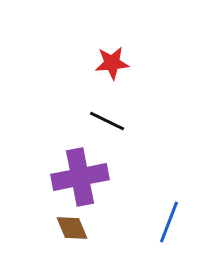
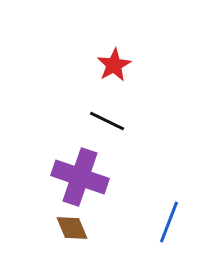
red star: moved 2 px right, 2 px down; rotated 24 degrees counterclockwise
purple cross: rotated 30 degrees clockwise
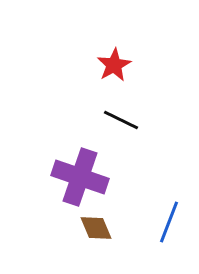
black line: moved 14 px right, 1 px up
brown diamond: moved 24 px right
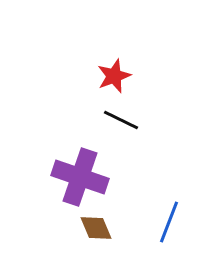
red star: moved 11 px down; rotated 8 degrees clockwise
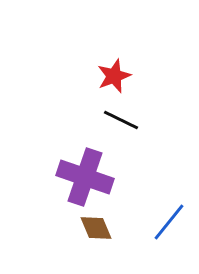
purple cross: moved 5 px right
blue line: rotated 18 degrees clockwise
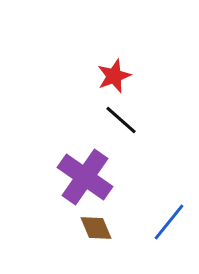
black line: rotated 15 degrees clockwise
purple cross: rotated 16 degrees clockwise
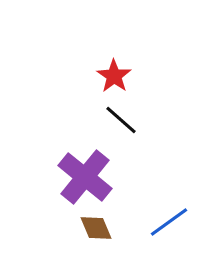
red star: rotated 16 degrees counterclockwise
purple cross: rotated 4 degrees clockwise
blue line: rotated 15 degrees clockwise
